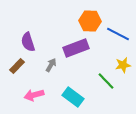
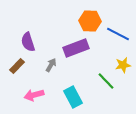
cyan rectangle: rotated 25 degrees clockwise
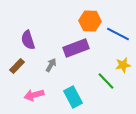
purple semicircle: moved 2 px up
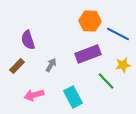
purple rectangle: moved 12 px right, 6 px down
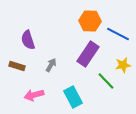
purple rectangle: rotated 35 degrees counterclockwise
brown rectangle: rotated 63 degrees clockwise
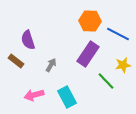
brown rectangle: moved 1 px left, 5 px up; rotated 21 degrees clockwise
cyan rectangle: moved 6 px left
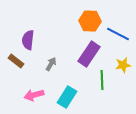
purple semicircle: rotated 24 degrees clockwise
purple rectangle: moved 1 px right
gray arrow: moved 1 px up
green line: moved 4 px left, 1 px up; rotated 42 degrees clockwise
cyan rectangle: rotated 60 degrees clockwise
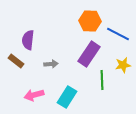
gray arrow: rotated 56 degrees clockwise
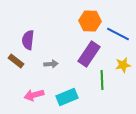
cyan rectangle: rotated 35 degrees clockwise
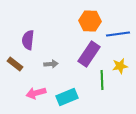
blue line: rotated 35 degrees counterclockwise
brown rectangle: moved 1 px left, 3 px down
yellow star: moved 3 px left, 1 px down
pink arrow: moved 2 px right, 2 px up
